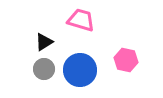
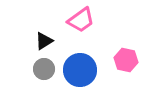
pink trapezoid: rotated 128 degrees clockwise
black triangle: moved 1 px up
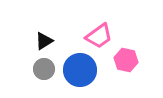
pink trapezoid: moved 18 px right, 16 px down
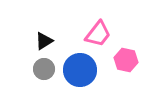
pink trapezoid: moved 1 px left, 2 px up; rotated 16 degrees counterclockwise
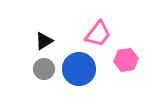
pink hexagon: rotated 20 degrees counterclockwise
blue circle: moved 1 px left, 1 px up
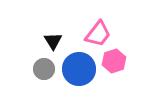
black triangle: moved 9 px right; rotated 30 degrees counterclockwise
pink hexagon: moved 12 px left, 1 px down; rotated 10 degrees counterclockwise
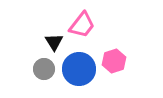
pink trapezoid: moved 16 px left, 9 px up
black triangle: moved 1 px right, 1 px down
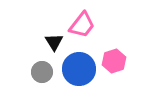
gray circle: moved 2 px left, 3 px down
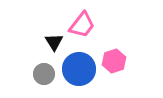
gray circle: moved 2 px right, 2 px down
